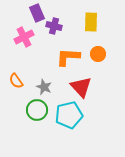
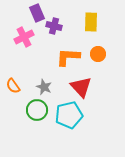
orange semicircle: moved 3 px left, 5 px down
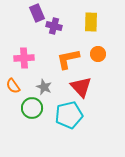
pink cross: moved 21 px down; rotated 24 degrees clockwise
orange L-shape: moved 2 px down; rotated 15 degrees counterclockwise
green circle: moved 5 px left, 2 px up
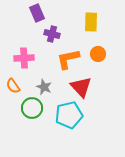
purple cross: moved 2 px left, 8 px down
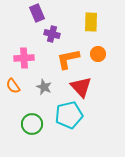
green circle: moved 16 px down
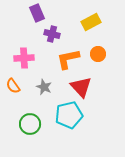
yellow rectangle: rotated 60 degrees clockwise
green circle: moved 2 px left
